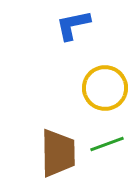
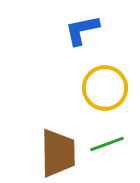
blue L-shape: moved 9 px right, 5 px down
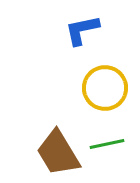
green line: rotated 8 degrees clockwise
brown trapezoid: rotated 150 degrees clockwise
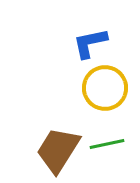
blue L-shape: moved 8 px right, 13 px down
brown trapezoid: moved 3 px up; rotated 63 degrees clockwise
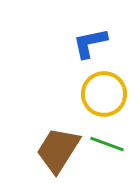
yellow circle: moved 1 px left, 6 px down
green line: rotated 32 degrees clockwise
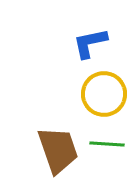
green line: rotated 16 degrees counterclockwise
brown trapezoid: rotated 129 degrees clockwise
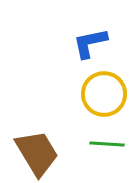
brown trapezoid: moved 21 px left, 3 px down; rotated 12 degrees counterclockwise
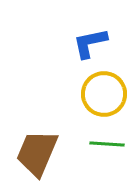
brown trapezoid: rotated 126 degrees counterclockwise
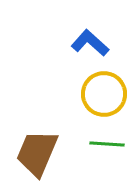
blue L-shape: rotated 54 degrees clockwise
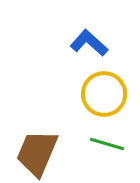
blue L-shape: moved 1 px left
green line: rotated 12 degrees clockwise
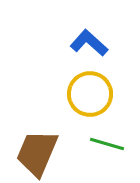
yellow circle: moved 14 px left
